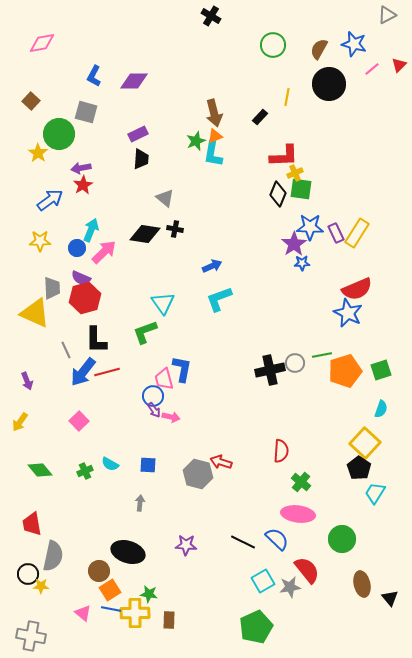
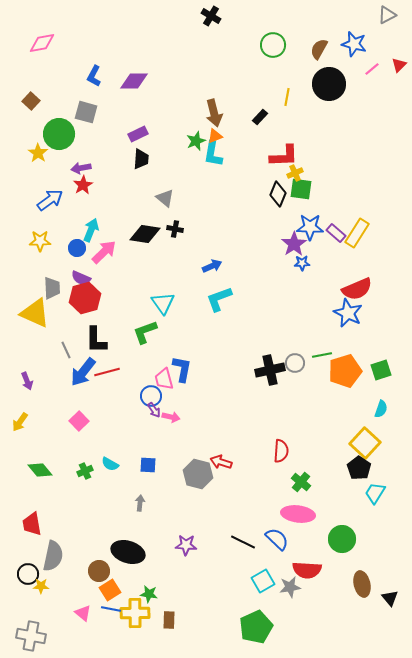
purple rectangle at (336, 233): rotated 24 degrees counterclockwise
blue circle at (153, 396): moved 2 px left
red semicircle at (307, 570): rotated 132 degrees clockwise
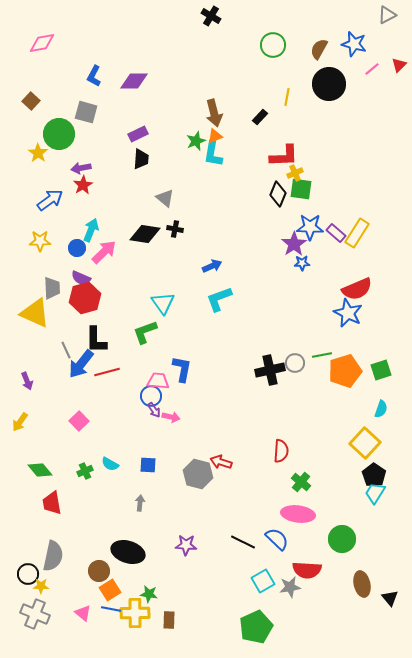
blue arrow at (83, 372): moved 2 px left, 8 px up
pink trapezoid at (164, 379): moved 6 px left, 2 px down; rotated 110 degrees clockwise
black pentagon at (359, 468): moved 15 px right, 7 px down
red trapezoid at (32, 524): moved 20 px right, 21 px up
gray cross at (31, 636): moved 4 px right, 22 px up; rotated 12 degrees clockwise
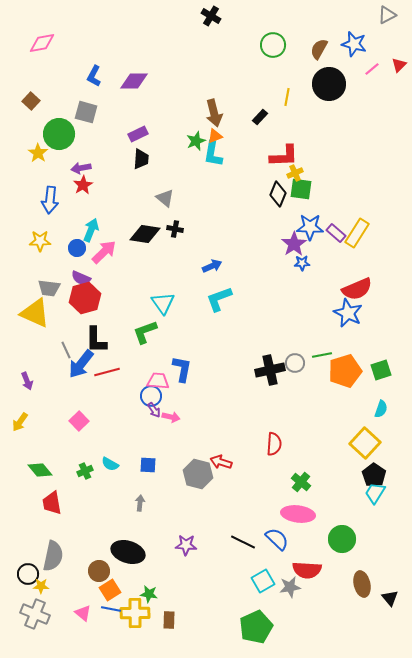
blue arrow at (50, 200): rotated 132 degrees clockwise
gray trapezoid at (52, 288): moved 3 px left; rotated 100 degrees clockwise
red semicircle at (281, 451): moved 7 px left, 7 px up
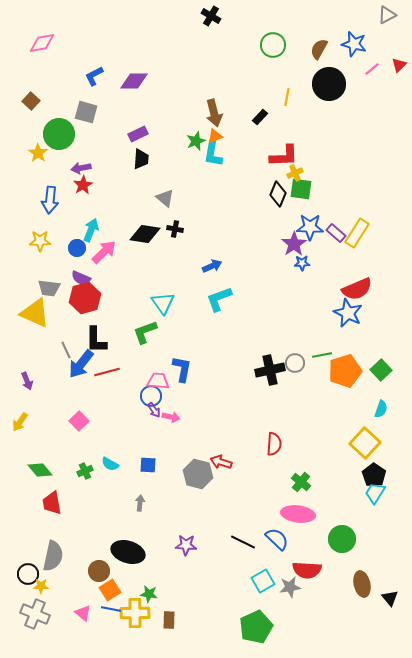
blue L-shape at (94, 76): rotated 35 degrees clockwise
green square at (381, 370): rotated 25 degrees counterclockwise
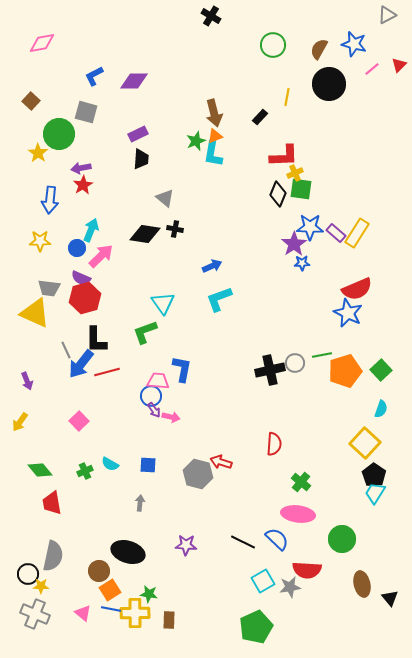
pink arrow at (104, 252): moved 3 px left, 4 px down
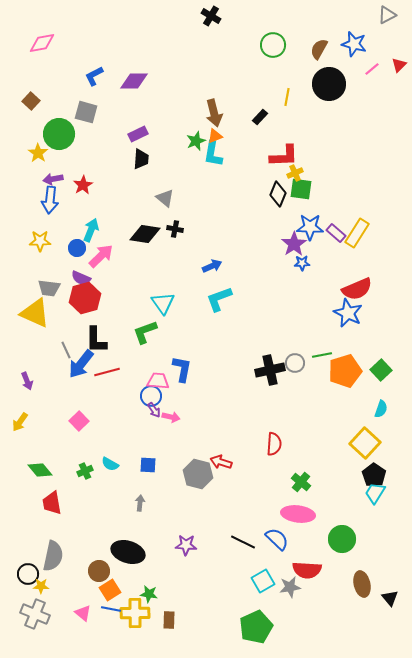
purple arrow at (81, 168): moved 28 px left, 11 px down
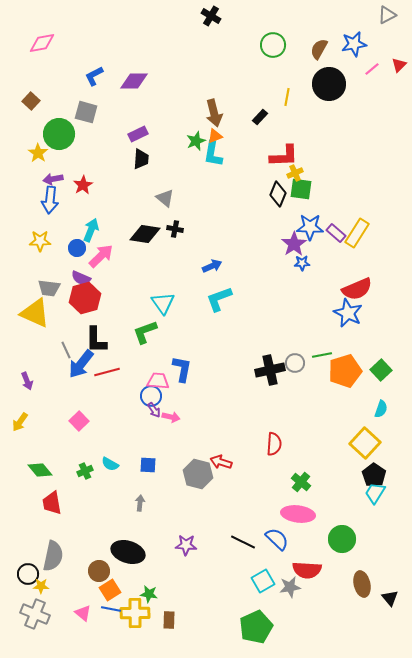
blue star at (354, 44): rotated 25 degrees counterclockwise
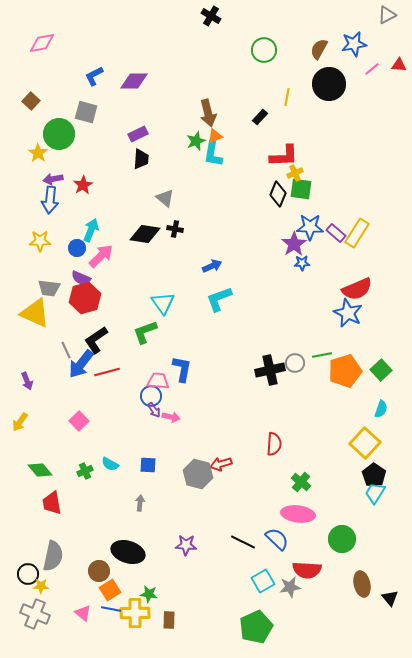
green circle at (273, 45): moved 9 px left, 5 px down
red triangle at (399, 65): rotated 49 degrees clockwise
brown arrow at (214, 113): moved 6 px left
black L-shape at (96, 340): rotated 56 degrees clockwise
red arrow at (221, 462): moved 2 px down; rotated 35 degrees counterclockwise
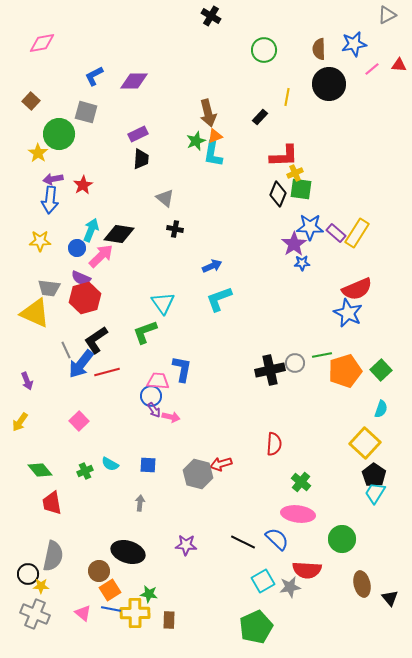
brown semicircle at (319, 49): rotated 30 degrees counterclockwise
black diamond at (145, 234): moved 26 px left
